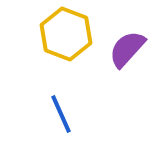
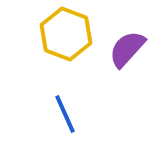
blue line: moved 4 px right
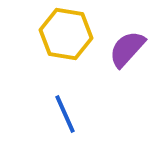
yellow hexagon: rotated 12 degrees counterclockwise
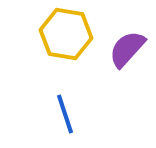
blue line: rotated 6 degrees clockwise
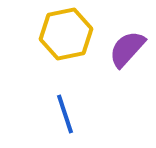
yellow hexagon: rotated 21 degrees counterclockwise
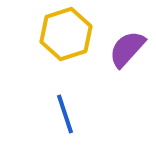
yellow hexagon: rotated 6 degrees counterclockwise
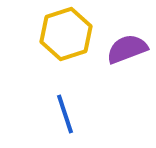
purple semicircle: rotated 27 degrees clockwise
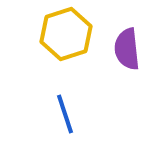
purple semicircle: rotated 75 degrees counterclockwise
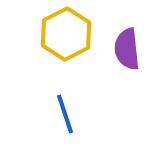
yellow hexagon: rotated 9 degrees counterclockwise
